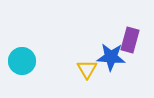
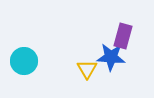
purple rectangle: moved 7 px left, 4 px up
cyan circle: moved 2 px right
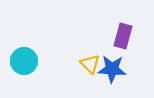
blue star: moved 1 px right, 12 px down
yellow triangle: moved 3 px right, 5 px up; rotated 15 degrees counterclockwise
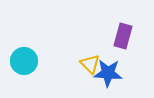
blue star: moved 4 px left, 4 px down
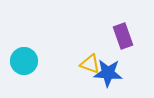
purple rectangle: rotated 35 degrees counterclockwise
yellow triangle: rotated 25 degrees counterclockwise
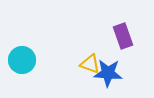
cyan circle: moved 2 px left, 1 px up
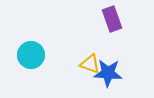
purple rectangle: moved 11 px left, 17 px up
cyan circle: moved 9 px right, 5 px up
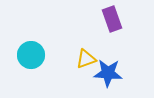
yellow triangle: moved 4 px left, 5 px up; rotated 40 degrees counterclockwise
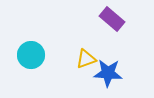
purple rectangle: rotated 30 degrees counterclockwise
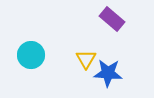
yellow triangle: rotated 40 degrees counterclockwise
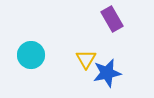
purple rectangle: rotated 20 degrees clockwise
blue star: moved 1 px left; rotated 16 degrees counterclockwise
